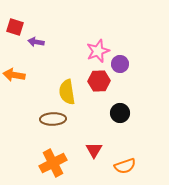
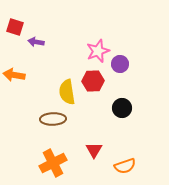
red hexagon: moved 6 px left
black circle: moved 2 px right, 5 px up
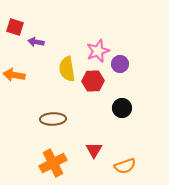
yellow semicircle: moved 23 px up
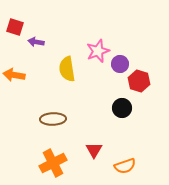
red hexagon: moved 46 px right; rotated 20 degrees clockwise
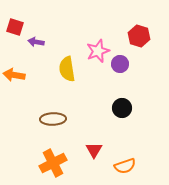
red hexagon: moved 45 px up
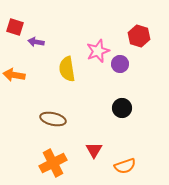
brown ellipse: rotated 15 degrees clockwise
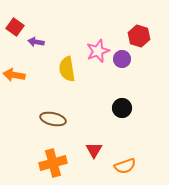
red square: rotated 18 degrees clockwise
purple circle: moved 2 px right, 5 px up
orange cross: rotated 12 degrees clockwise
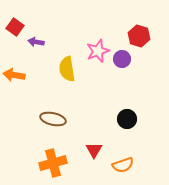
black circle: moved 5 px right, 11 px down
orange semicircle: moved 2 px left, 1 px up
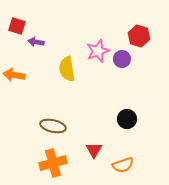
red square: moved 2 px right, 1 px up; rotated 18 degrees counterclockwise
brown ellipse: moved 7 px down
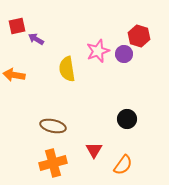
red square: rotated 30 degrees counterclockwise
purple arrow: moved 3 px up; rotated 21 degrees clockwise
purple circle: moved 2 px right, 5 px up
orange semicircle: rotated 35 degrees counterclockwise
